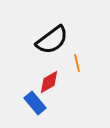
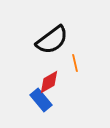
orange line: moved 2 px left
blue rectangle: moved 6 px right, 3 px up
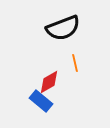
black semicircle: moved 11 px right, 12 px up; rotated 16 degrees clockwise
blue rectangle: moved 1 px down; rotated 10 degrees counterclockwise
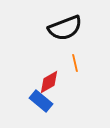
black semicircle: moved 2 px right
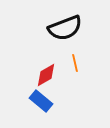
red diamond: moved 3 px left, 7 px up
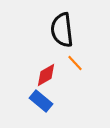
black semicircle: moved 3 px left, 2 px down; rotated 104 degrees clockwise
orange line: rotated 30 degrees counterclockwise
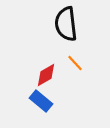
black semicircle: moved 4 px right, 6 px up
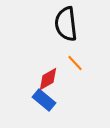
red diamond: moved 2 px right, 4 px down
blue rectangle: moved 3 px right, 1 px up
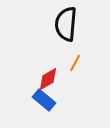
black semicircle: rotated 12 degrees clockwise
orange line: rotated 72 degrees clockwise
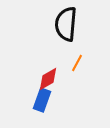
orange line: moved 2 px right
blue rectangle: moved 2 px left; rotated 70 degrees clockwise
